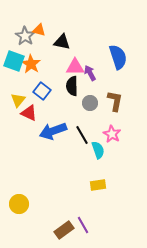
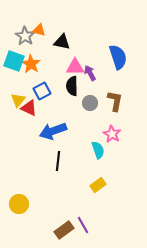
blue square: rotated 24 degrees clockwise
red triangle: moved 5 px up
black line: moved 24 px left, 26 px down; rotated 36 degrees clockwise
yellow rectangle: rotated 28 degrees counterclockwise
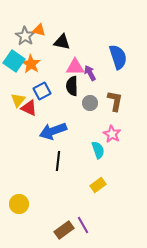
cyan square: rotated 15 degrees clockwise
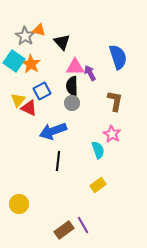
black triangle: rotated 36 degrees clockwise
gray circle: moved 18 px left
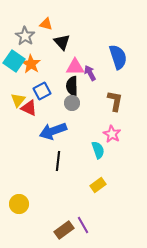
orange triangle: moved 7 px right, 6 px up
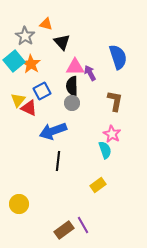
cyan square: rotated 15 degrees clockwise
cyan semicircle: moved 7 px right
